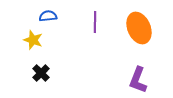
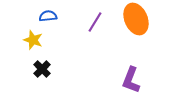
purple line: rotated 30 degrees clockwise
orange ellipse: moved 3 px left, 9 px up
black cross: moved 1 px right, 4 px up
purple L-shape: moved 7 px left
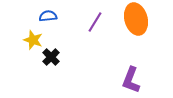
orange ellipse: rotated 8 degrees clockwise
black cross: moved 9 px right, 12 px up
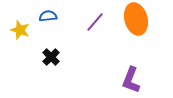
purple line: rotated 10 degrees clockwise
yellow star: moved 13 px left, 10 px up
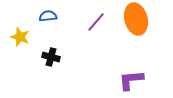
purple line: moved 1 px right
yellow star: moved 7 px down
black cross: rotated 30 degrees counterclockwise
purple L-shape: rotated 64 degrees clockwise
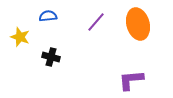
orange ellipse: moved 2 px right, 5 px down
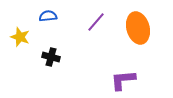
orange ellipse: moved 4 px down
purple L-shape: moved 8 px left
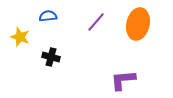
orange ellipse: moved 4 px up; rotated 28 degrees clockwise
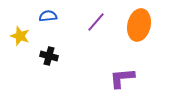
orange ellipse: moved 1 px right, 1 px down
yellow star: moved 1 px up
black cross: moved 2 px left, 1 px up
purple L-shape: moved 1 px left, 2 px up
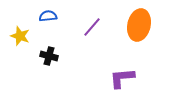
purple line: moved 4 px left, 5 px down
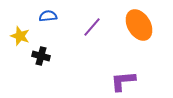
orange ellipse: rotated 44 degrees counterclockwise
black cross: moved 8 px left
purple L-shape: moved 1 px right, 3 px down
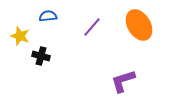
purple L-shape: rotated 12 degrees counterclockwise
